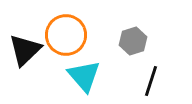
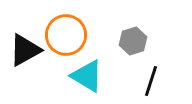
black triangle: rotated 15 degrees clockwise
cyan triangle: moved 3 px right; rotated 18 degrees counterclockwise
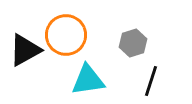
gray hexagon: moved 2 px down
cyan triangle: moved 1 px right, 4 px down; rotated 39 degrees counterclockwise
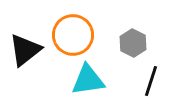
orange circle: moved 7 px right
gray hexagon: rotated 16 degrees counterclockwise
black triangle: rotated 9 degrees counterclockwise
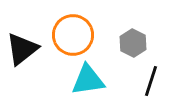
black triangle: moved 3 px left, 1 px up
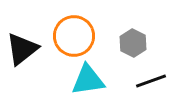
orange circle: moved 1 px right, 1 px down
black line: rotated 52 degrees clockwise
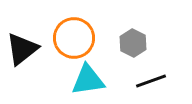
orange circle: moved 2 px down
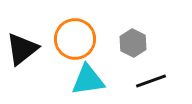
orange circle: moved 1 px right, 1 px down
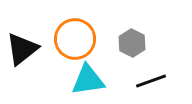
gray hexagon: moved 1 px left
